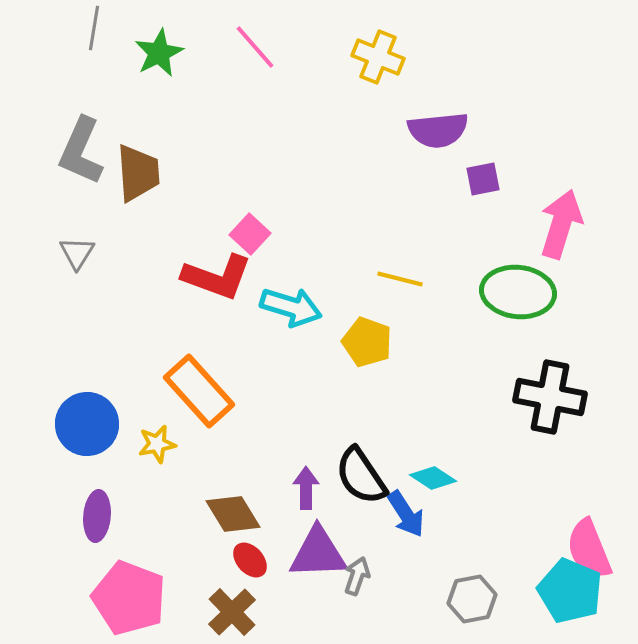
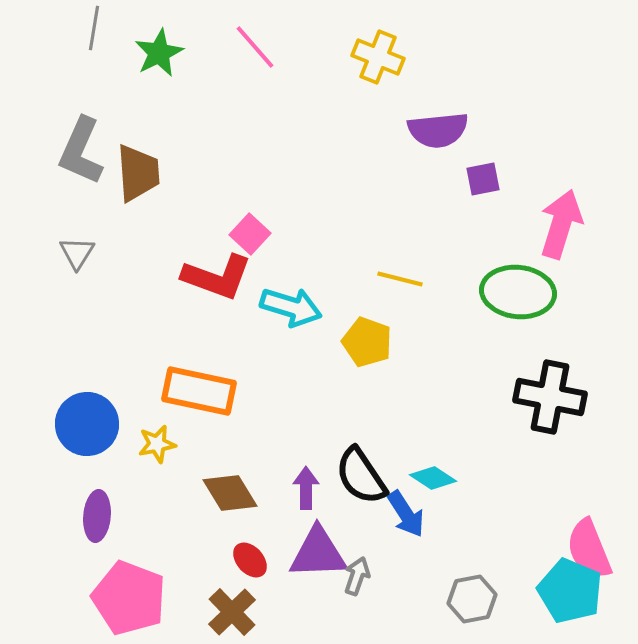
orange rectangle: rotated 36 degrees counterclockwise
brown diamond: moved 3 px left, 21 px up
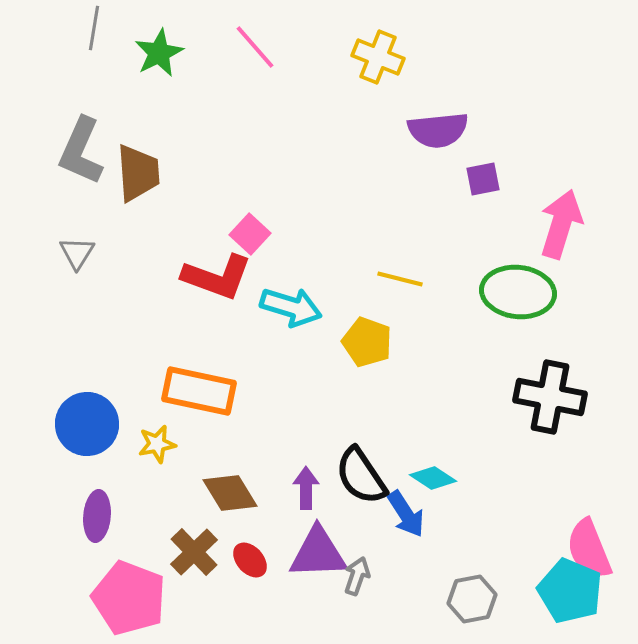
brown cross: moved 38 px left, 60 px up
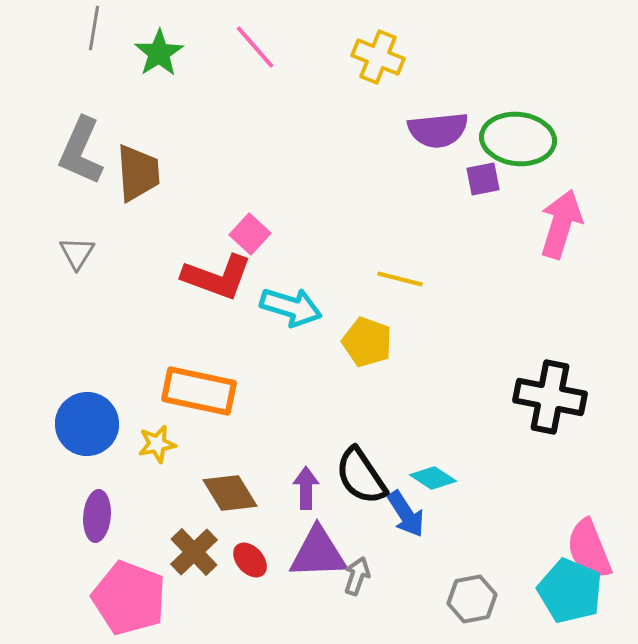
green star: rotated 6 degrees counterclockwise
green ellipse: moved 153 px up
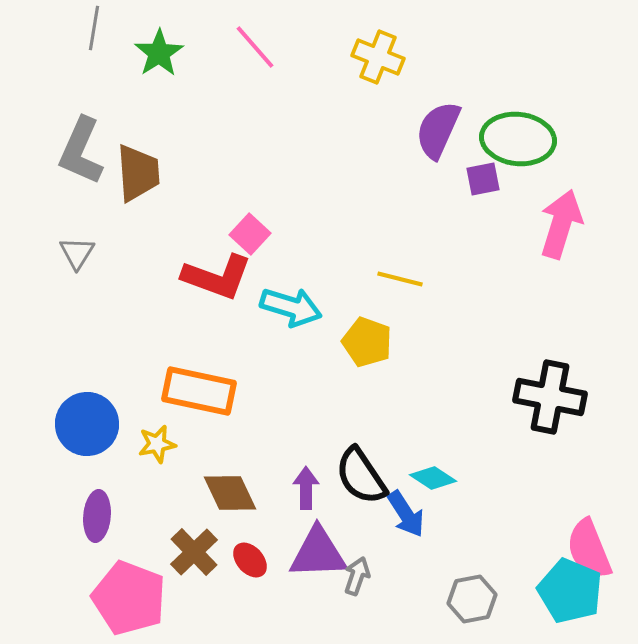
purple semicircle: rotated 120 degrees clockwise
brown diamond: rotated 6 degrees clockwise
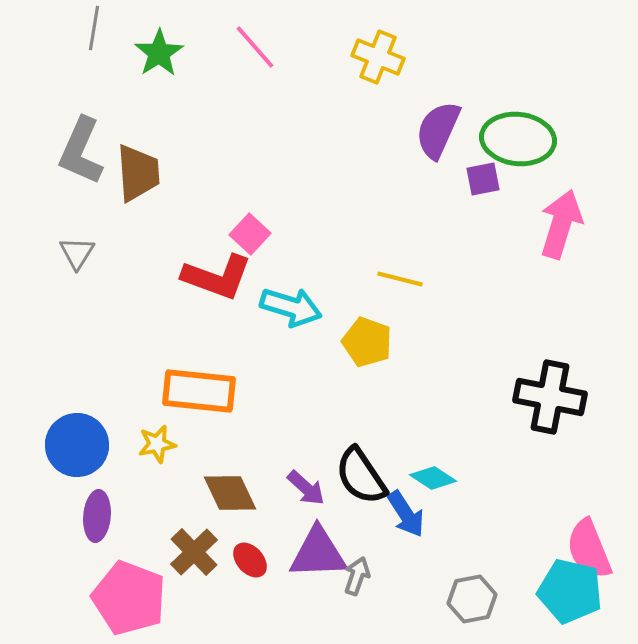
orange rectangle: rotated 6 degrees counterclockwise
blue circle: moved 10 px left, 21 px down
purple arrow: rotated 132 degrees clockwise
cyan pentagon: rotated 10 degrees counterclockwise
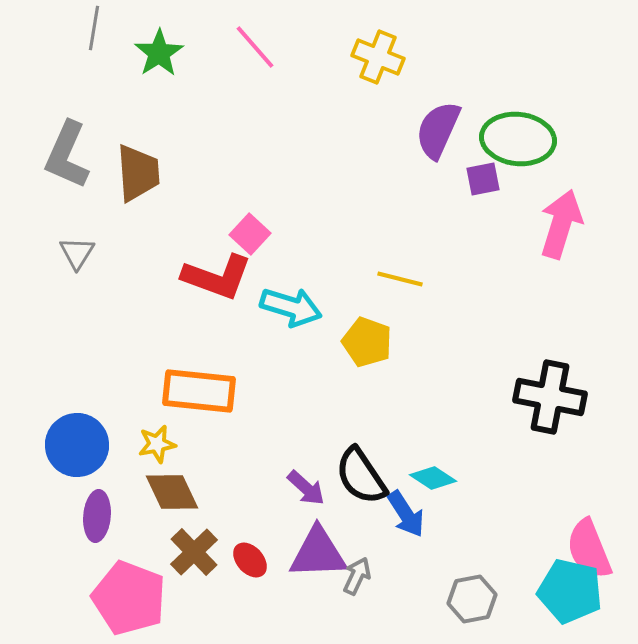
gray L-shape: moved 14 px left, 4 px down
brown diamond: moved 58 px left, 1 px up
gray arrow: rotated 6 degrees clockwise
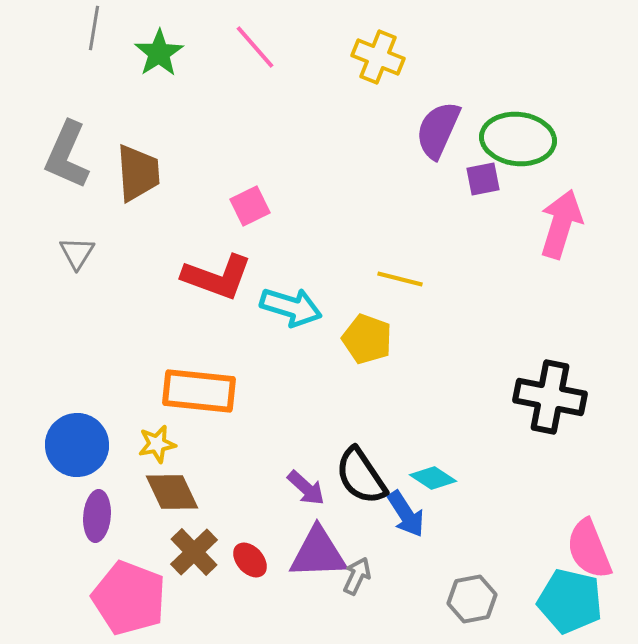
pink square: moved 28 px up; rotated 21 degrees clockwise
yellow pentagon: moved 3 px up
cyan pentagon: moved 10 px down
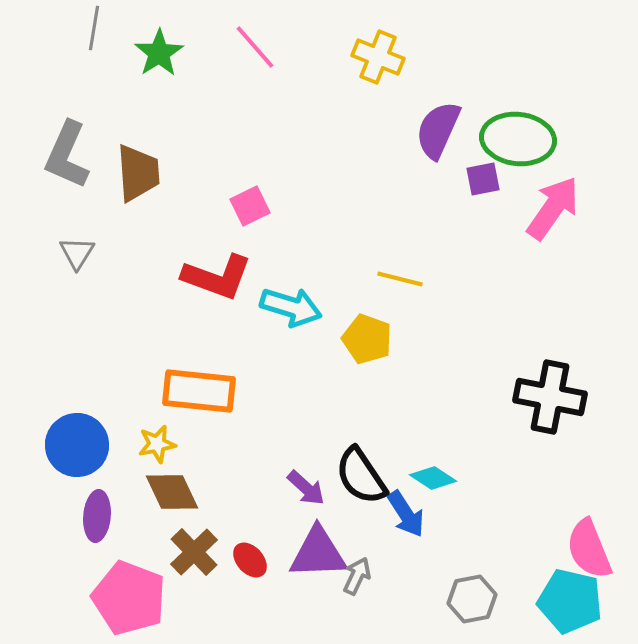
pink arrow: moved 8 px left, 16 px up; rotated 18 degrees clockwise
